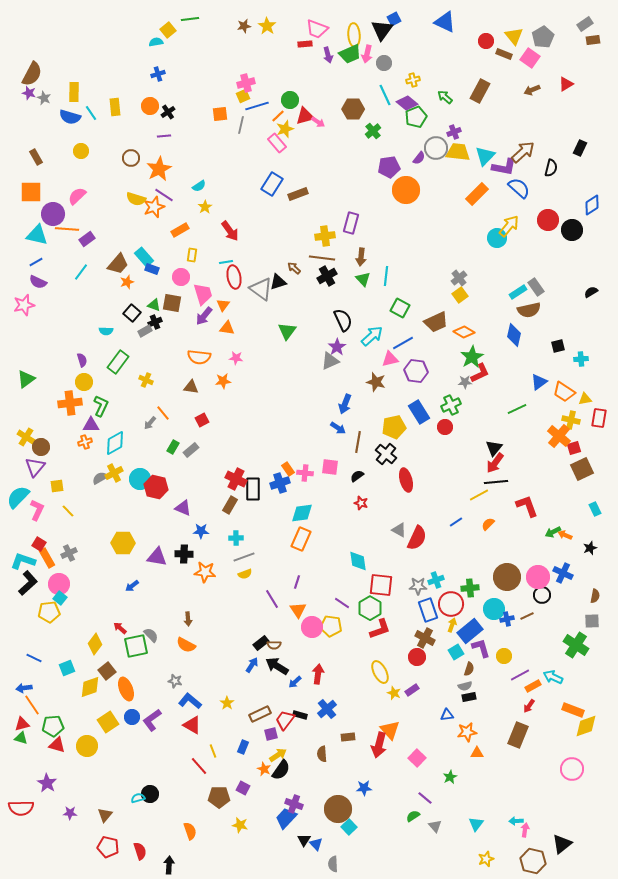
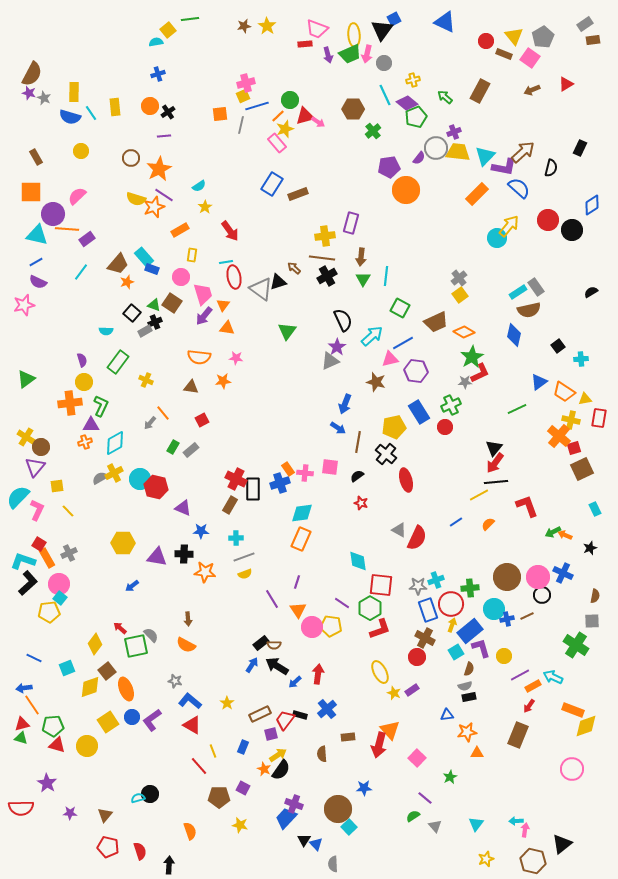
green triangle at (363, 279): rotated 14 degrees clockwise
brown square at (172, 303): rotated 24 degrees clockwise
black square at (558, 346): rotated 24 degrees counterclockwise
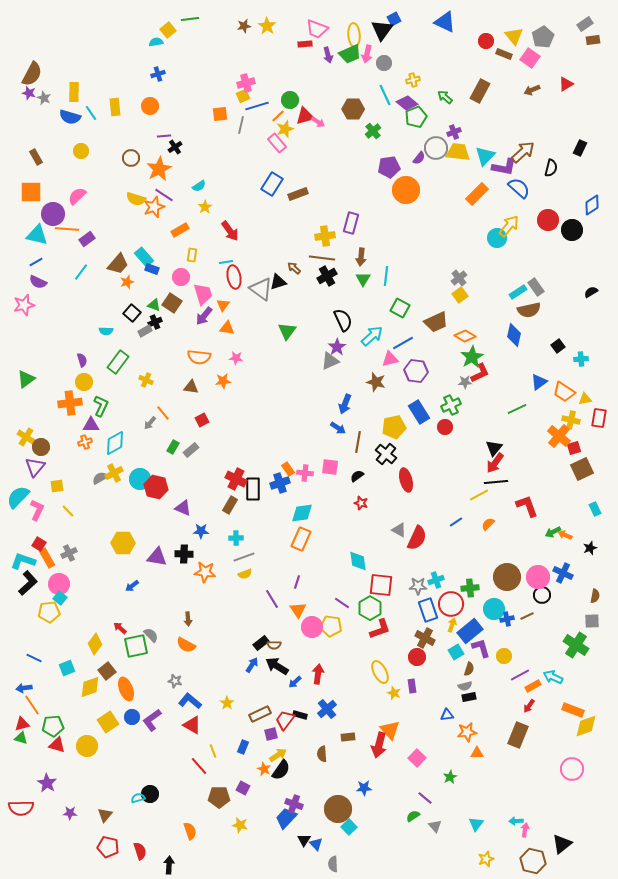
black cross at (168, 112): moved 7 px right, 35 px down
orange diamond at (464, 332): moved 1 px right, 4 px down
purple rectangle at (412, 690): moved 4 px up; rotated 64 degrees counterclockwise
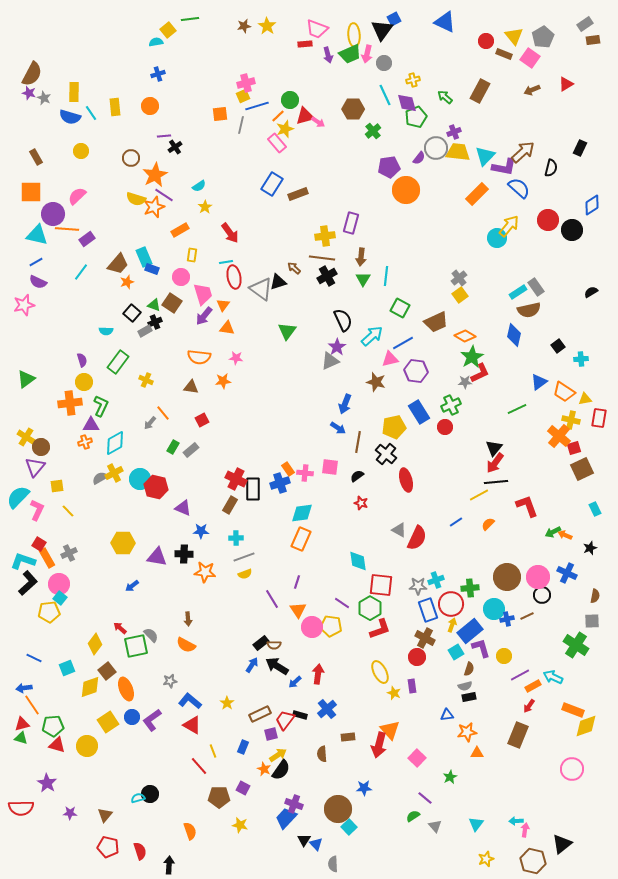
purple diamond at (407, 103): rotated 35 degrees clockwise
orange star at (159, 169): moved 4 px left, 6 px down
red arrow at (230, 231): moved 2 px down
cyan rectangle at (144, 257): rotated 18 degrees clockwise
blue cross at (563, 573): moved 4 px right
gray star at (175, 681): moved 5 px left; rotated 24 degrees counterclockwise
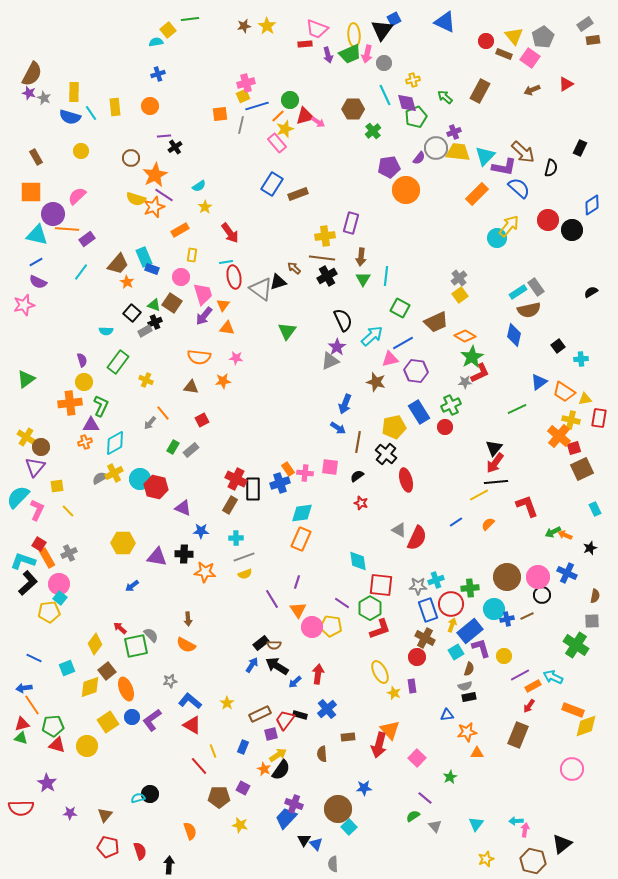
brown arrow at (523, 152): rotated 85 degrees clockwise
orange star at (127, 282): rotated 24 degrees counterclockwise
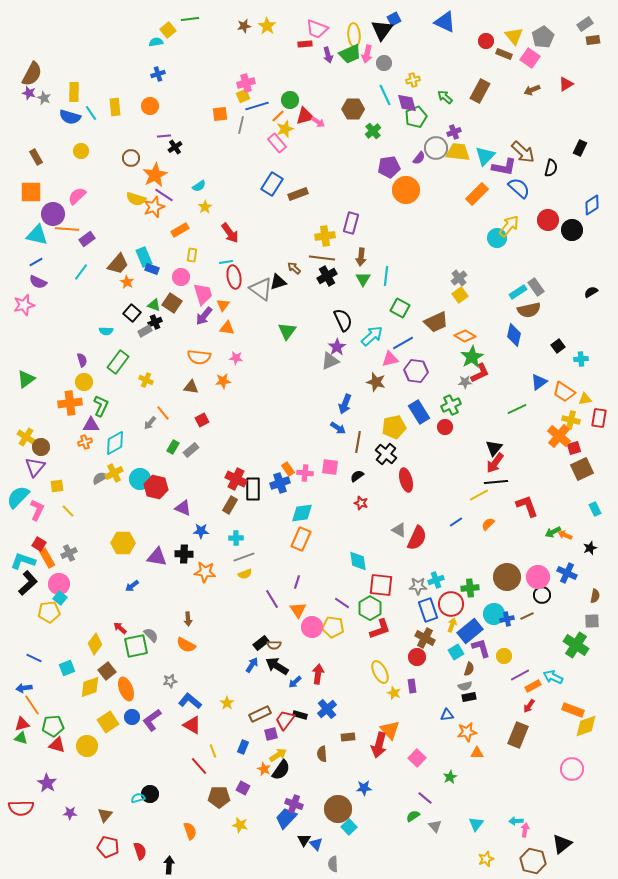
cyan circle at (494, 609): moved 5 px down
yellow pentagon at (331, 626): moved 2 px right, 1 px down
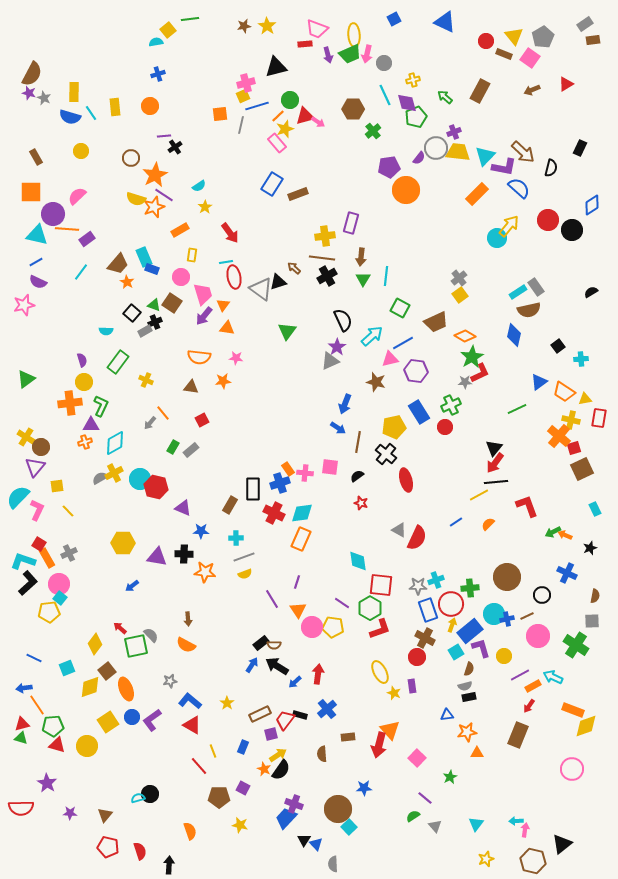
black triangle at (382, 30): moved 106 px left, 37 px down; rotated 40 degrees clockwise
red cross at (236, 479): moved 38 px right, 34 px down
pink circle at (538, 577): moved 59 px down
orange line at (32, 705): moved 5 px right
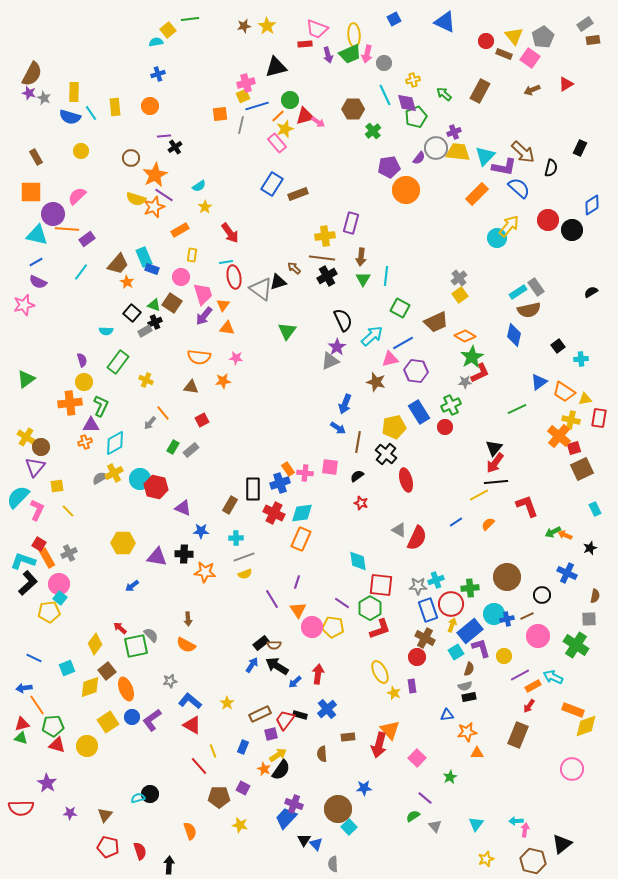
green arrow at (445, 97): moved 1 px left, 3 px up
gray square at (592, 621): moved 3 px left, 2 px up
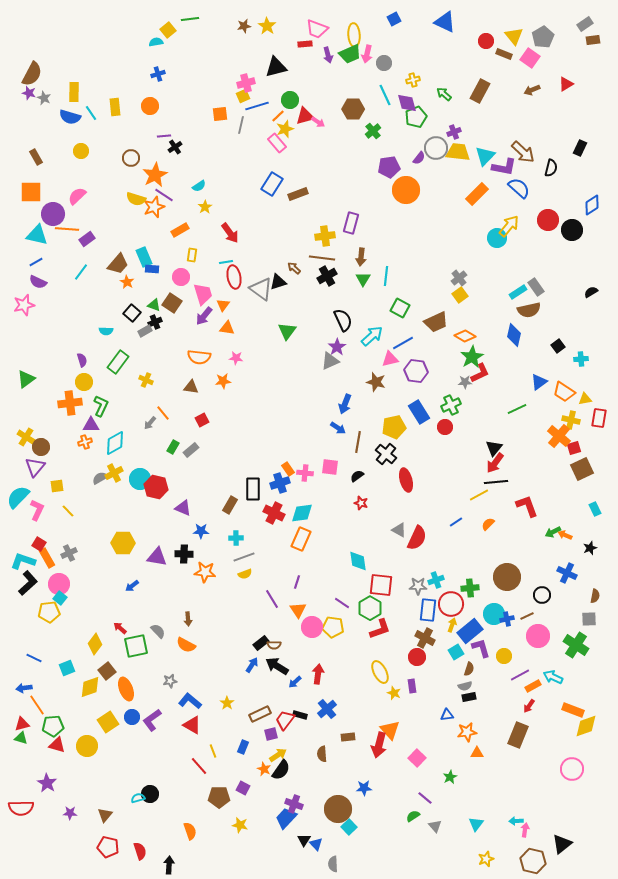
blue rectangle at (152, 269): rotated 16 degrees counterclockwise
blue rectangle at (428, 610): rotated 25 degrees clockwise
gray semicircle at (151, 635): moved 7 px right, 4 px up
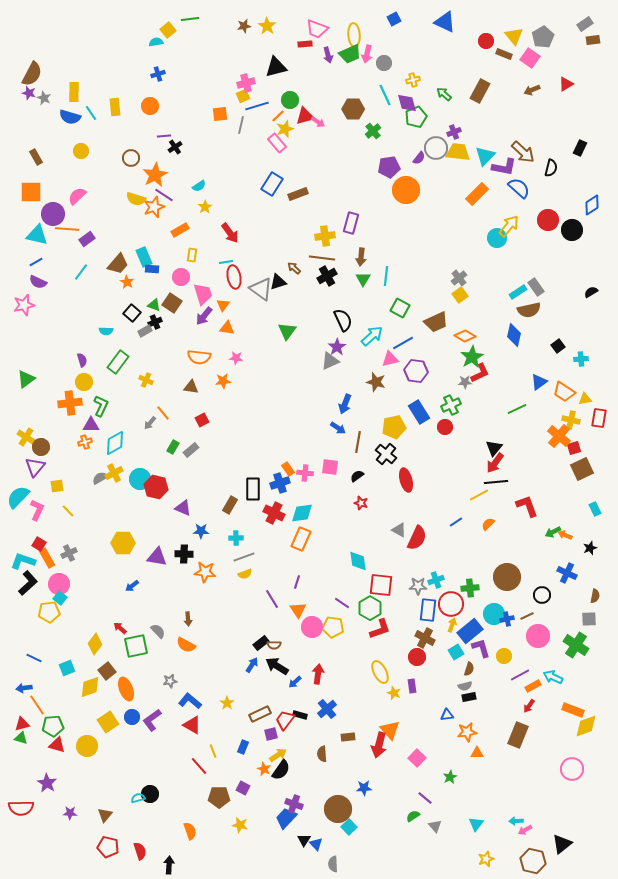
pink arrow at (525, 830): rotated 128 degrees counterclockwise
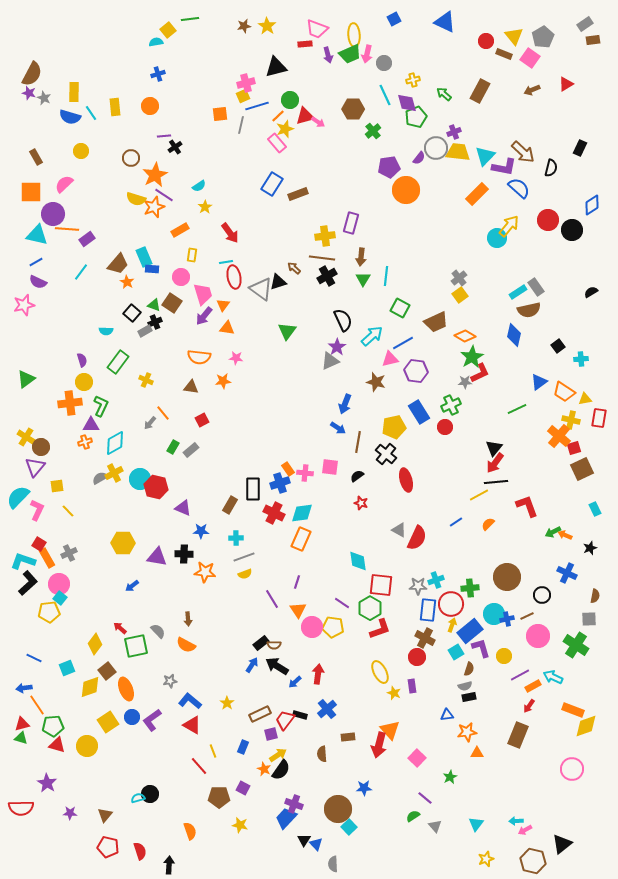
pink semicircle at (77, 196): moved 13 px left, 12 px up
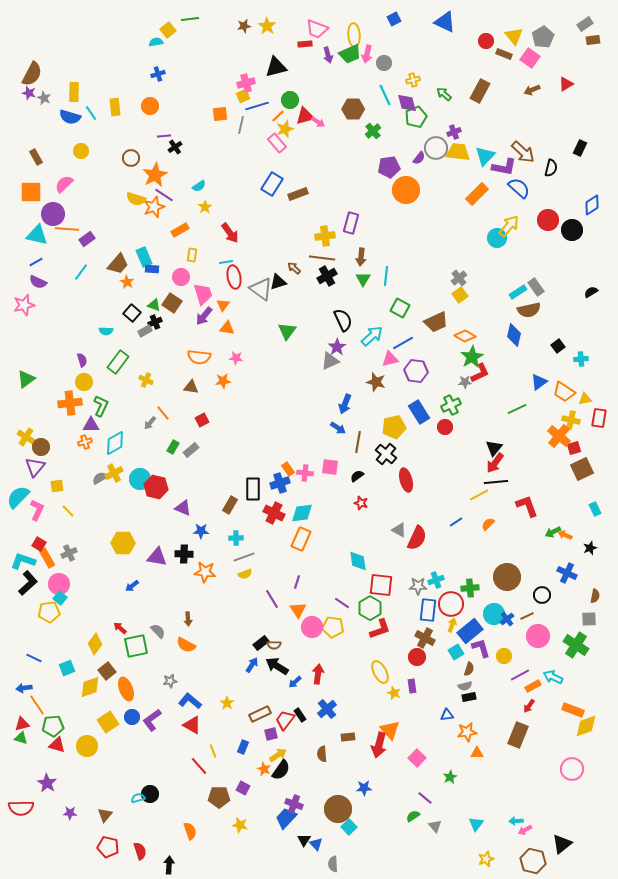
blue cross at (507, 619): rotated 24 degrees counterclockwise
black rectangle at (300, 715): rotated 40 degrees clockwise
